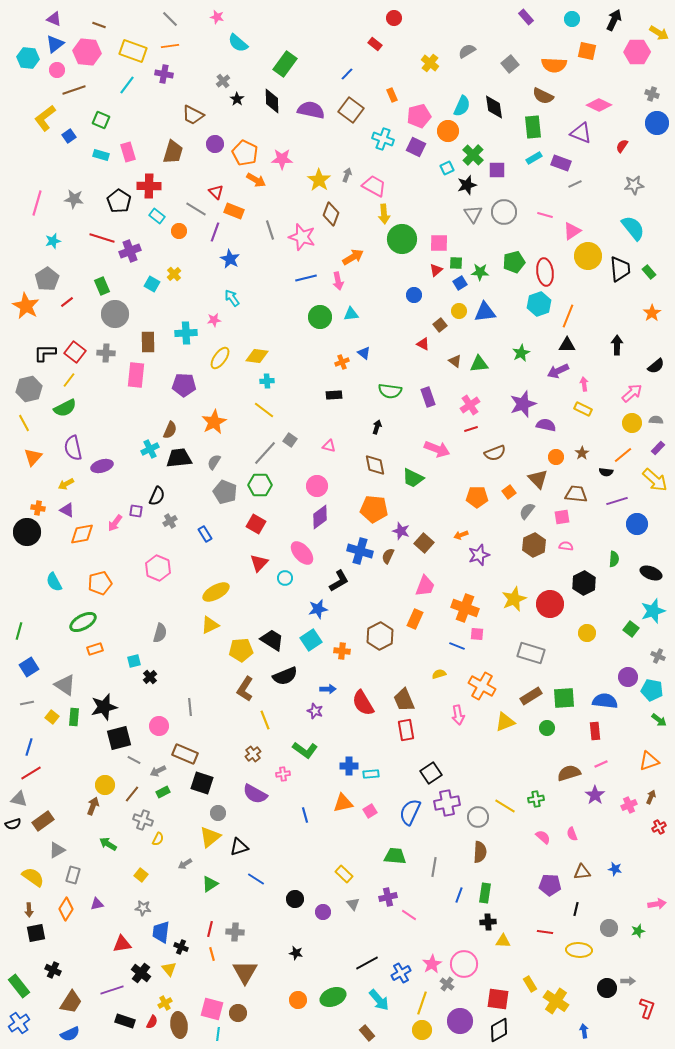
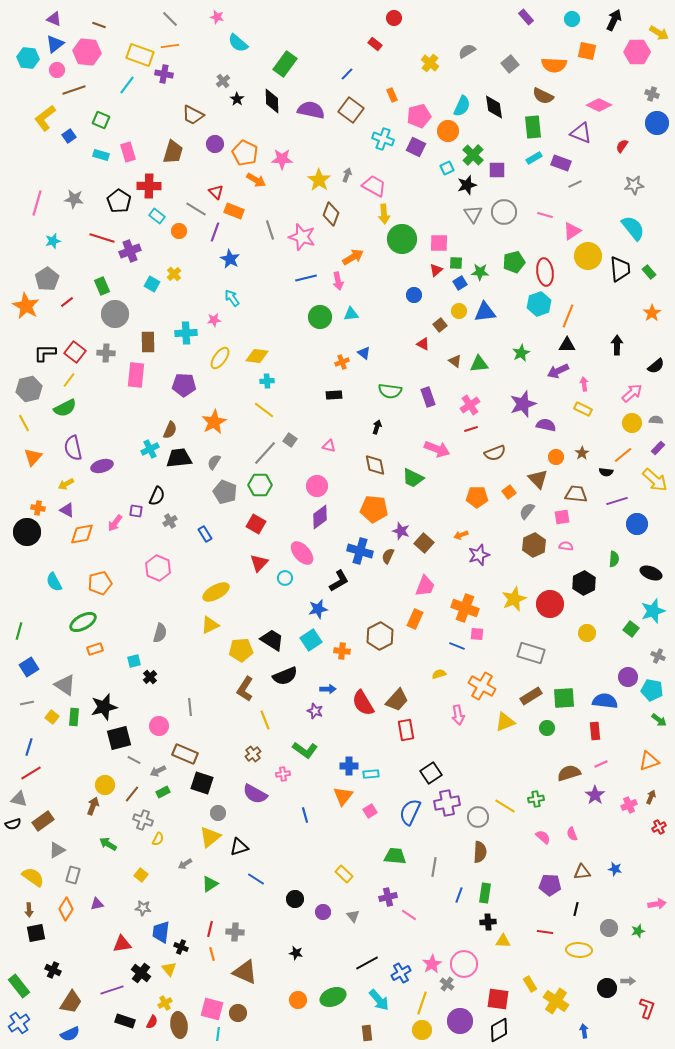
yellow rectangle at (133, 51): moved 7 px right, 4 px down
brown trapezoid at (404, 700): moved 7 px left; rotated 115 degrees counterclockwise
orange triangle at (343, 803): moved 7 px up; rotated 40 degrees counterclockwise
gray triangle at (353, 904): moved 12 px down
brown triangle at (245, 972): rotated 36 degrees counterclockwise
brown rectangle at (367, 1033): rotated 35 degrees clockwise
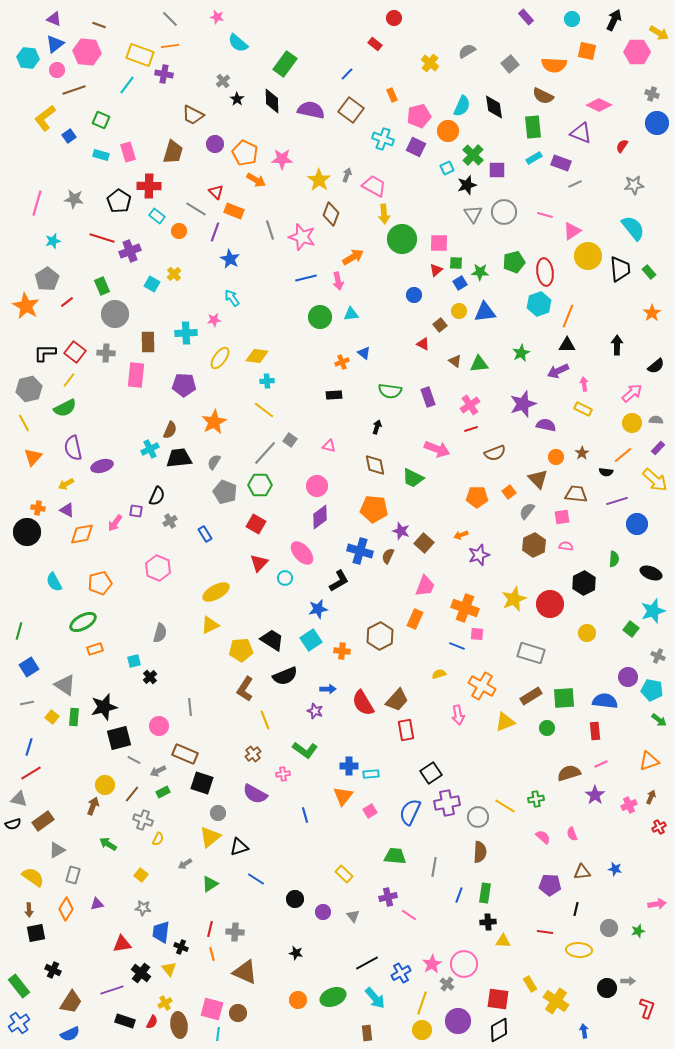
cyan arrow at (379, 1000): moved 4 px left, 2 px up
purple circle at (460, 1021): moved 2 px left
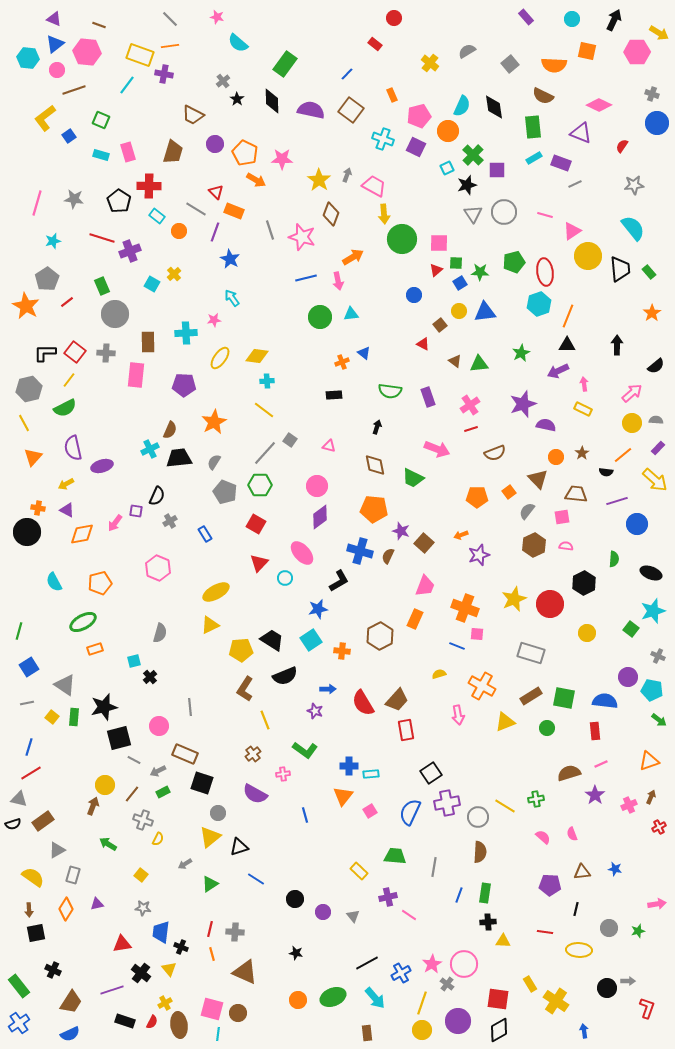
green square at (564, 698): rotated 15 degrees clockwise
yellow rectangle at (344, 874): moved 15 px right, 3 px up
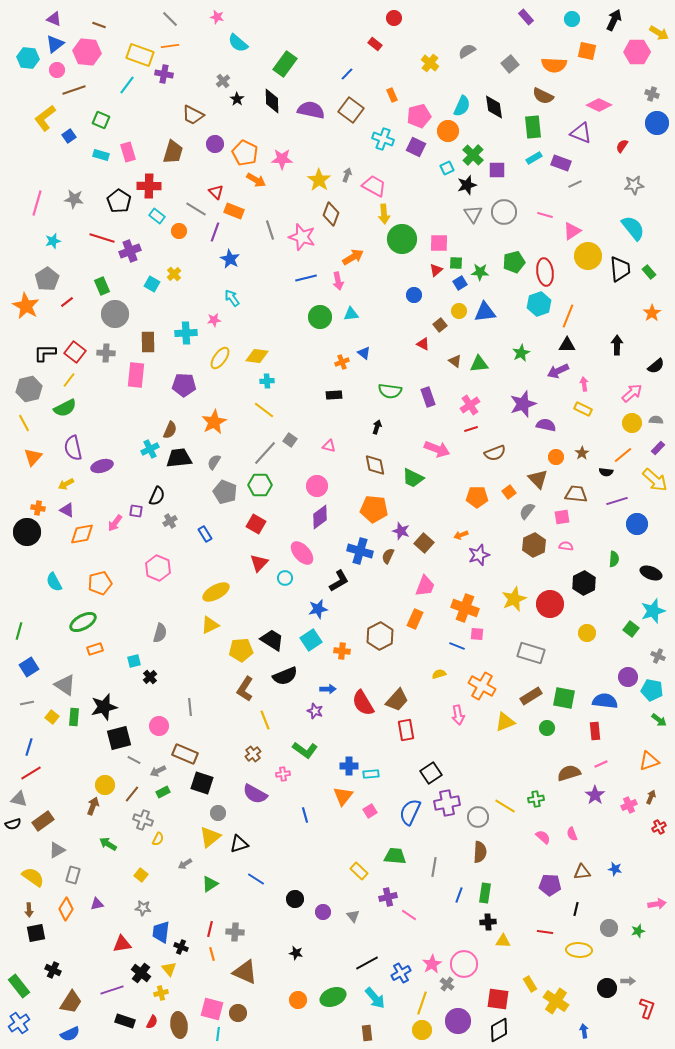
black triangle at (239, 847): moved 3 px up
yellow cross at (165, 1003): moved 4 px left, 10 px up; rotated 16 degrees clockwise
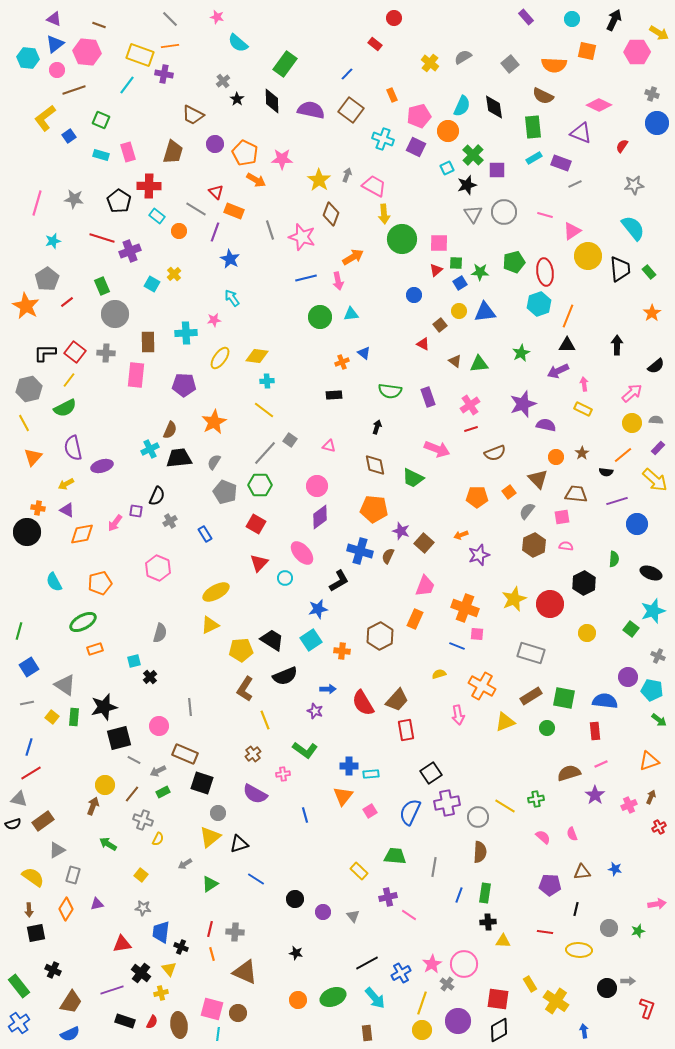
gray semicircle at (467, 51): moved 4 px left, 6 px down
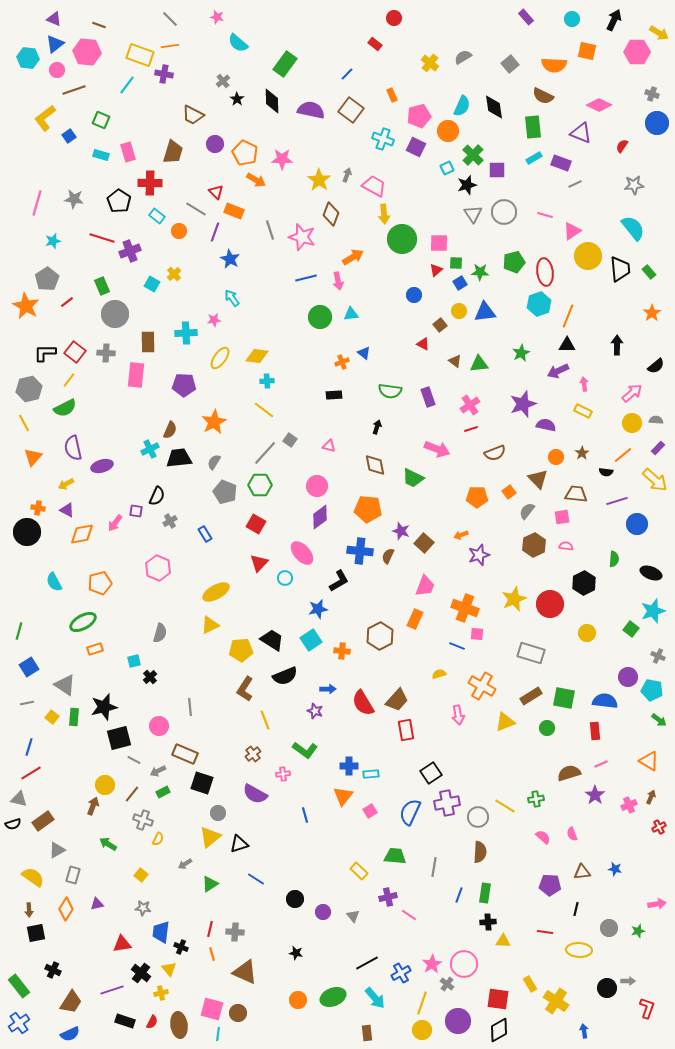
red cross at (149, 186): moved 1 px right, 3 px up
yellow rectangle at (583, 409): moved 2 px down
orange pentagon at (374, 509): moved 6 px left
blue cross at (360, 551): rotated 10 degrees counterclockwise
orange triangle at (649, 761): rotated 50 degrees clockwise
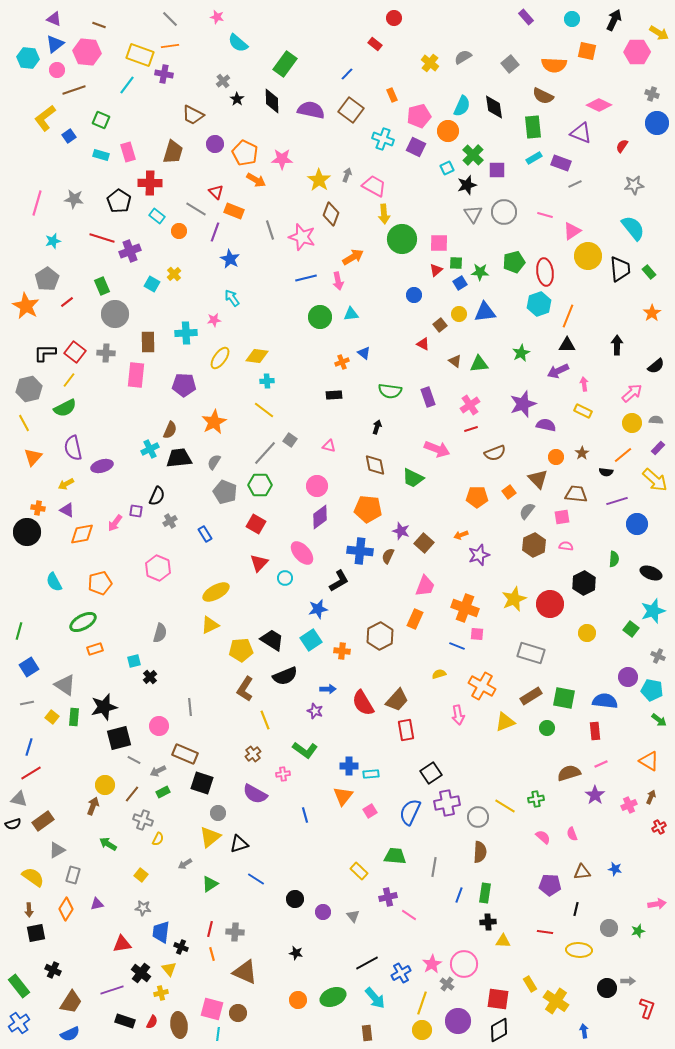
yellow circle at (459, 311): moved 3 px down
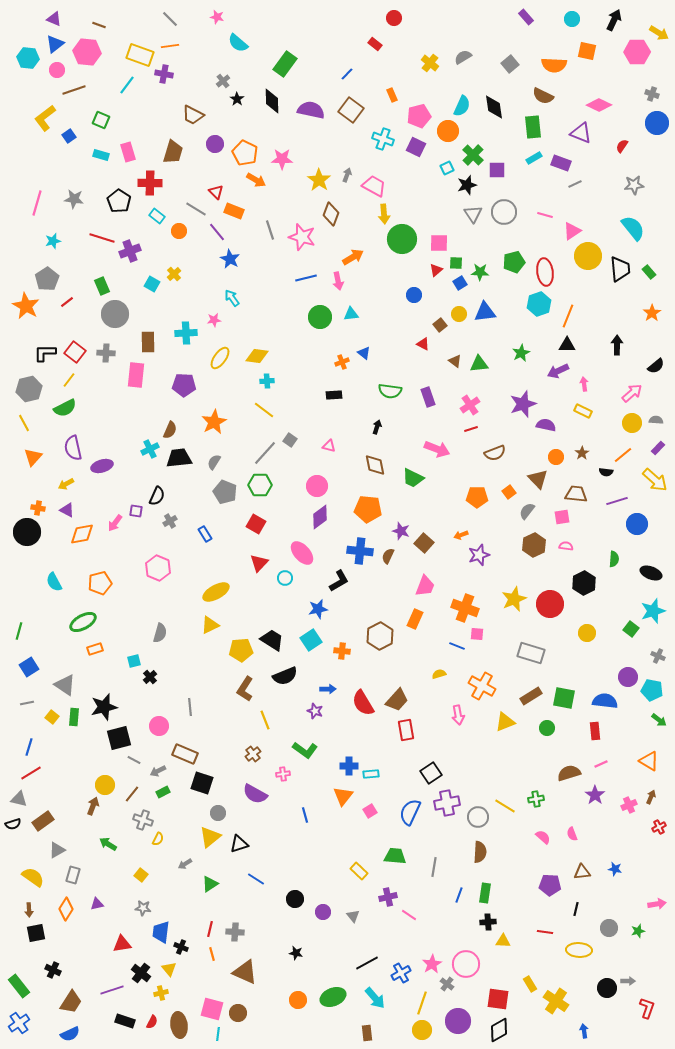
purple line at (215, 232): moved 2 px right; rotated 60 degrees counterclockwise
pink circle at (464, 964): moved 2 px right
